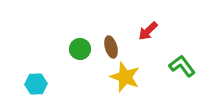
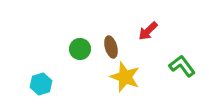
cyan hexagon: moved 5 px right; rotated 15 degrees counterclockwise
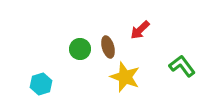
red arrow: moved 8 px left, 1 px up
brown ellipse: moved 3 px left
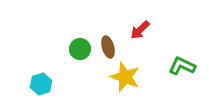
green L-shape: rotated 28 degrees counterclockwise
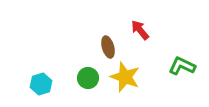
red arrow: rotated 95 degrees clockwise
green circle: moved 8 px right, 29 px down
